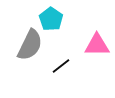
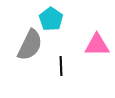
black line: rotated 54 degrees counterclockwise
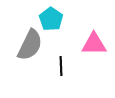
pink triangle: moved 3 px left, 1 px up
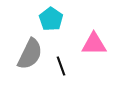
gray semicircle: moved 9 px down
black line: rotated 18 degrees counterclockwise
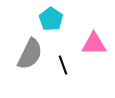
black line: moved 2 px right, 1 px up
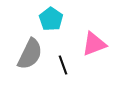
pink triangle: rotated 20 degrees counterclockwise
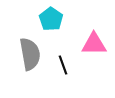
pink triangle: rotated 20 degrees clockwise
gray semicircle: rotated 36 degrees counterclockwise
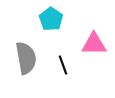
gray semicircle: moved 4 px left, 4 px down
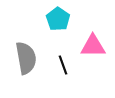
cyan pentagon: moved 7 px right
pink triangle: moved 1 px left, 2 px down
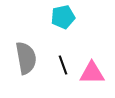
cyan pentagon: moved 5 px right, 2 px up; rotated 25 degrees clockwise
pink triangle: moved 1 px left, 27 px down
